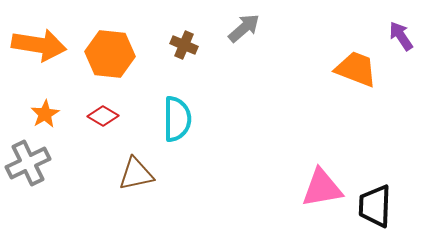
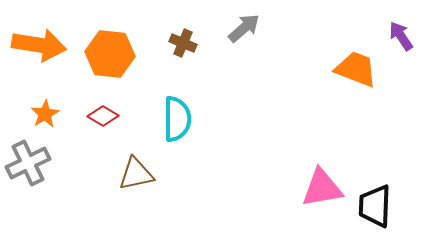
brown cross: moved 1 px left, 2 px up
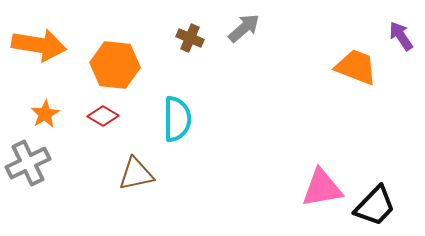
brown cross: moved 7 px right, 5 px up
orange hexagon: moved 5 px right, 11 px down
orange trapezoid: moved 2 px up
black trapezoid: rotated 138 degrees counterclockwise
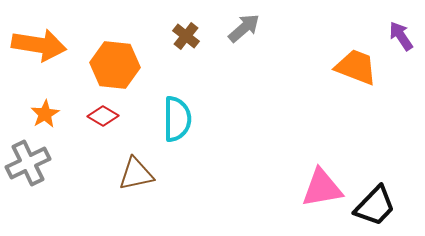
brown cross: moved 4 px left, 2 px up; rotated 16 degrees clockwise
